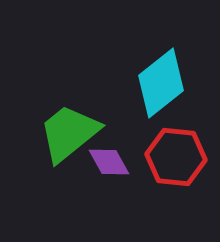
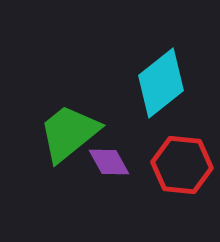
red hexagon: moved 6 px right, 8 px down
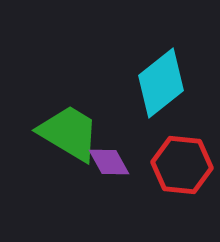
green trapezoid: rotated 70 degrees clockwise
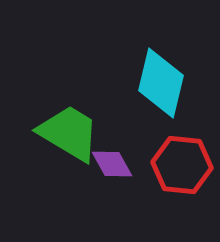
cyan diamond: rotated 38 degrees counterclockwise
purple diamond: moved 3 px right, 2 px down
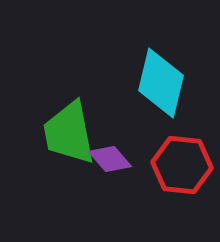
green trapezoid: rotated 132 degrees counterclockwise
purple diamond: moved 2 px left, 5 px up; rotated 12 degrees counterclockwise
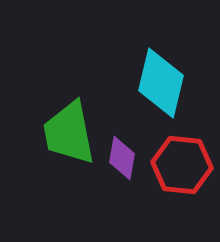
purple diamond: moved 12 px right, 1 px up; rotated 51 degrees clockwise
